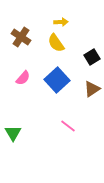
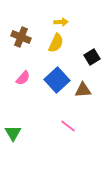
brown cross: rotated 12 degrees counterclockwise
yellow semicircle: rotated 120 degrees counterclockwise
brown triangle: moved 9 px left, 1 px down; rotated 30 degrees clockwise
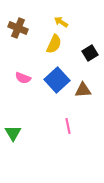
yellow arrow: rotated 144 degrees counterclockwise
brown cross: moved 3 px left, 9 px up
yellow semicircle: moved 2 px left, 1 px down
black square: moved 2 px left, 4 px up
pink semicircle: rotated 70 degrees clockwise
pink line: rotated 42 degrees clockwise
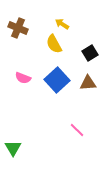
yellow arrow: moved 1 px right, 2 px down
yellow semicircle: rotated 126 degrees clockwise
brown triangle: moved 5 px right, 7 px up
pink line: moved 9 px right, 4 px down; rotated 35 degrees counterclockwise
green triangle: moved 15 px down
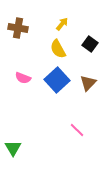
yellow arrow: rotated 96 degrees clockwise
brown cross: rotated 12 degrees counterclockwise
yellow semicircle: moved 4 px right, 5 px down
black square: moved 9 px up; rotated 21 degrees counterclockwise
brown triangle: rotated 42 degrees counterclockwise
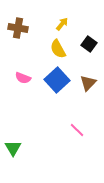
black square: moved 1 px left
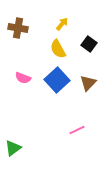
pink line: rotated 70 degrees counterclockwise
green triangle: rotated 24 degrees clockwise
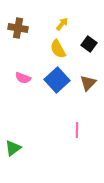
pink line: rotated 63 degrees counterclockwise
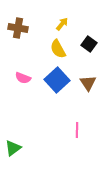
brown triangle: rotated 18 degrees counterclockwise
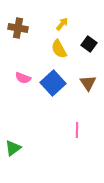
yellow semicircle: moved 1 px right
blue square: moved 4 px left, 3 px down
